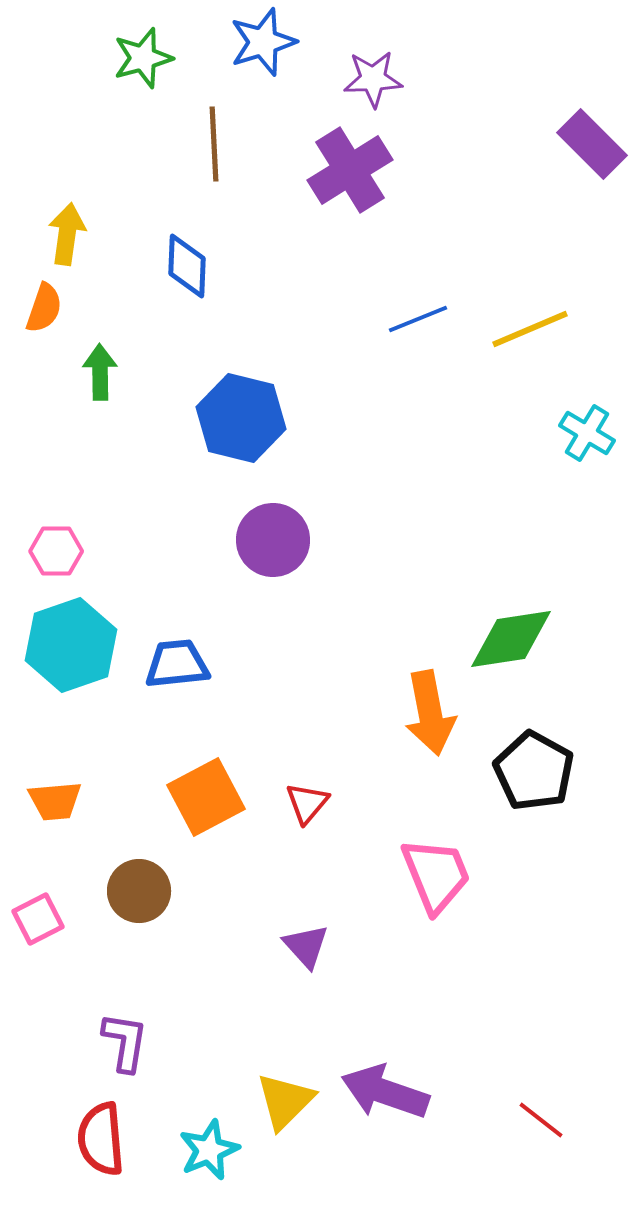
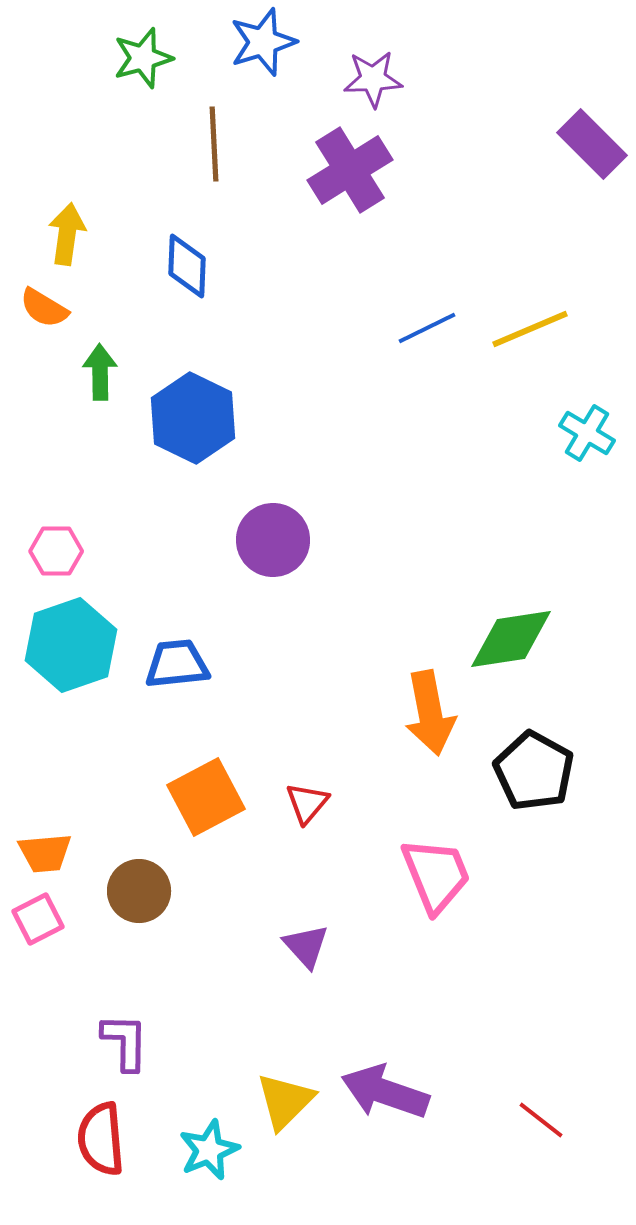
orange semicircle: rotated 102 degrees clockwise
blue line: moved 9 px right, 9 px down; rotated 4 degrees counterclockwise
blue hexagon: moved 48 px left; rotated 12 degrees clockwise
orange trapezoid: moved 10 px left, 52 px down
purple L-shape: rotated 8 degrees counterclockwise
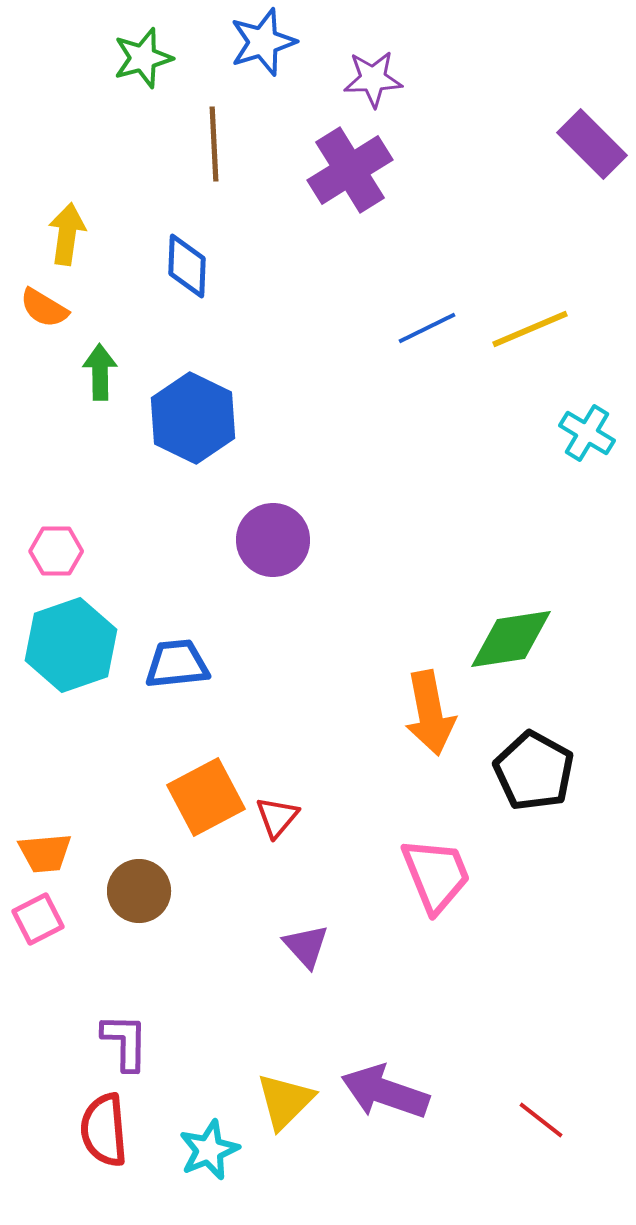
red triangle: moved 30 px left, 14 px down
red semicircle: moved 3 px right, 9 px up
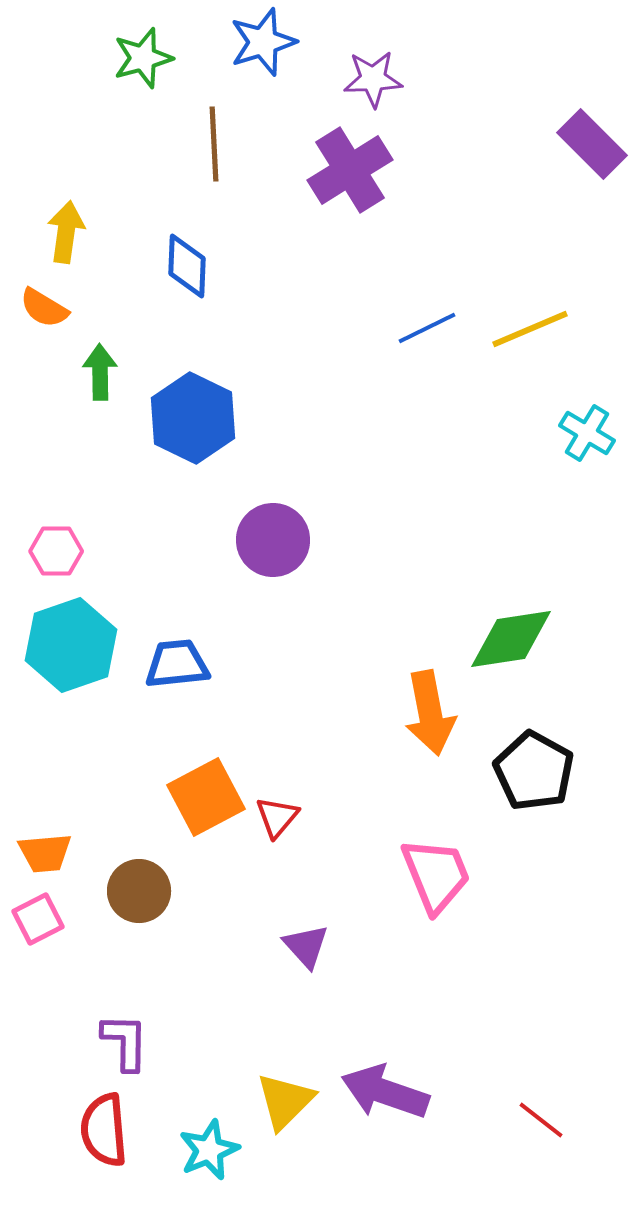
yellow arrow: moved 1 px left, 2 px up
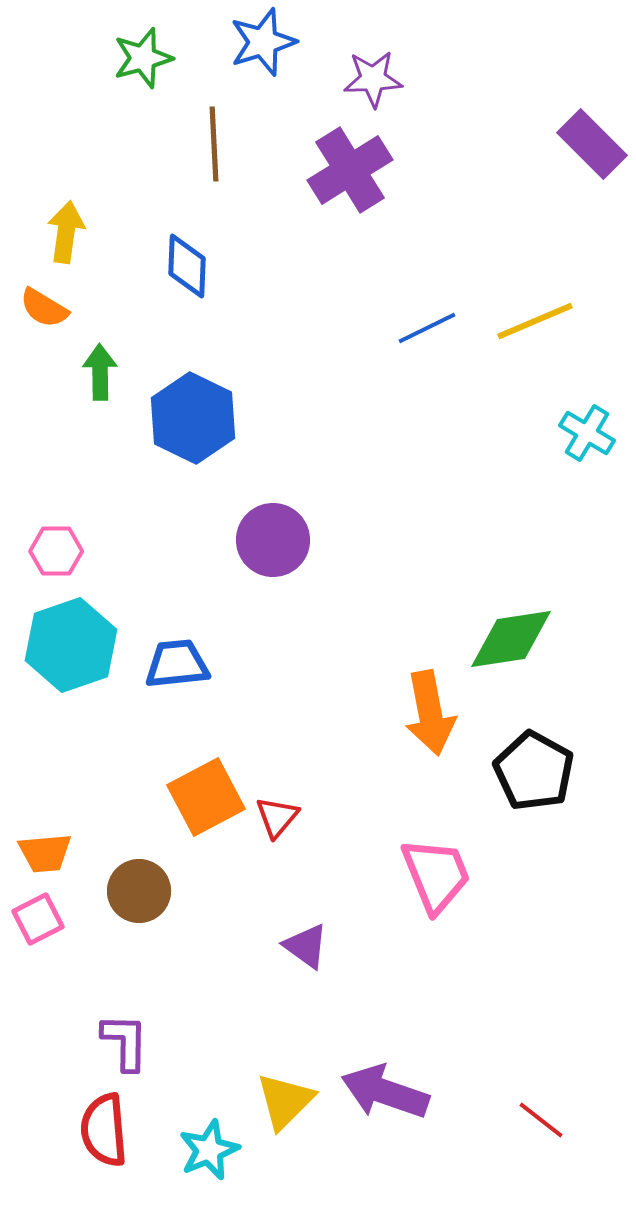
yellow line: moved 5 px right, 8 px up
purple triangle: rotated 12 degrees counterclockwise
